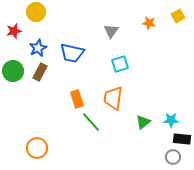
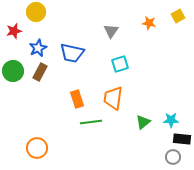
green line: rotated 55 degrees counterclockwise
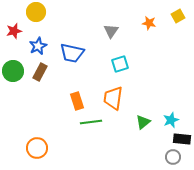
blue star: moved 2 px up
orange rectangle: moved 2 px down
cyan star: rotated 21 degrees counterclockwise
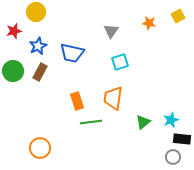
cyan square: moved 2 px up
orange circle: moved 3 px right
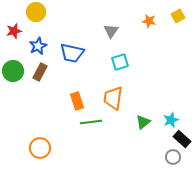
orange star: moved 2 px up
black rectangle: rotated 36 degrees clockwise
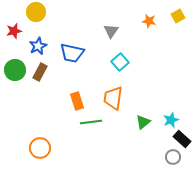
cyan square: rotated 24 degrees counterclockwise
green circle: moved 2 px right, 1 px up
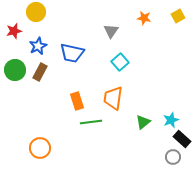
orange star: moved 5 px left, 3 px up
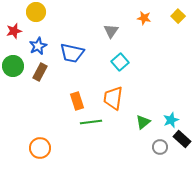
yellow square: rotated 16 degrees counterclockwise
green circle: moved 2 px left, 4 px up
gray circle: moved 13 px left, 10 px up
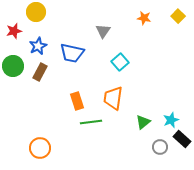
gray triangle: moved 8 px left
